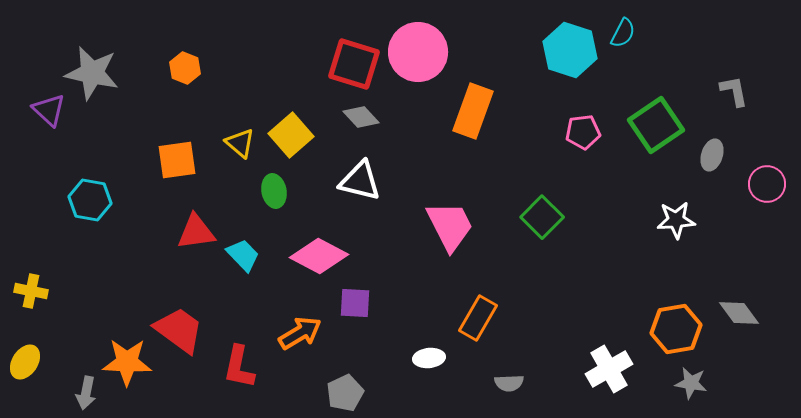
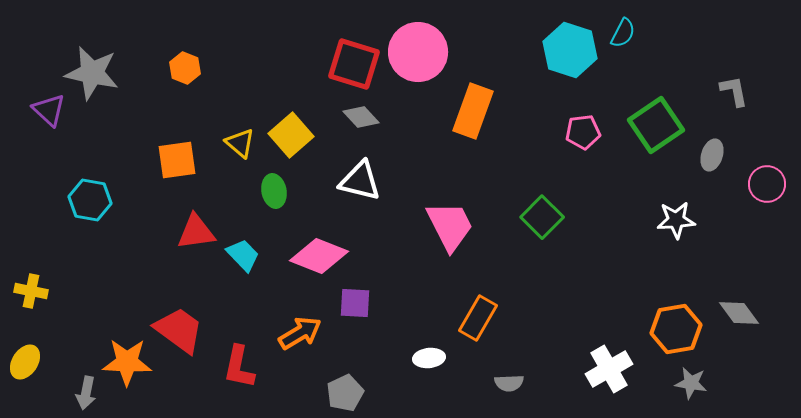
pink diamond at (319, 256): rotated 6 degrees counterclockwise
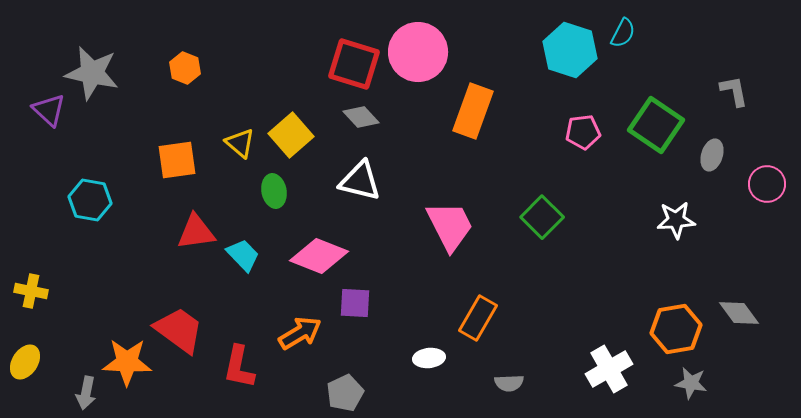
green square at (656, 125): rotated 22 degrees counterclockwise
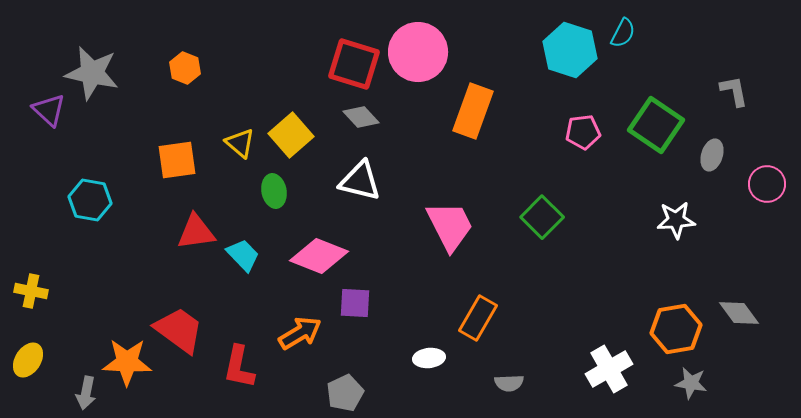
yellow ellipse at (25, 362): moved 3 px right, 2 px up
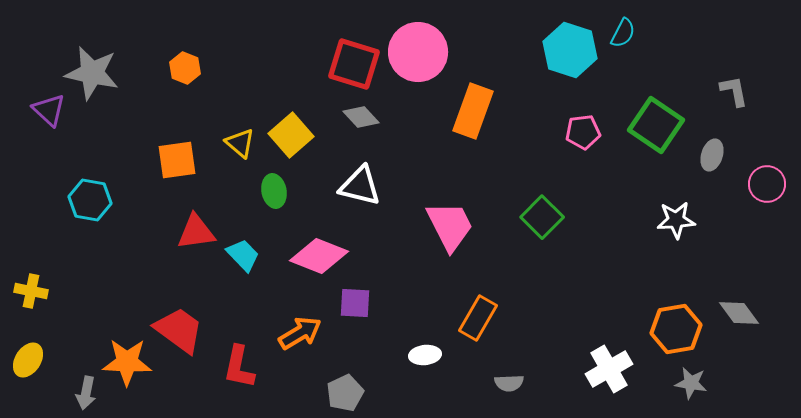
white triangle at (360, 181): moved 5 px down
white ellipse at (429, 358): moved 4 px left, 3 px up
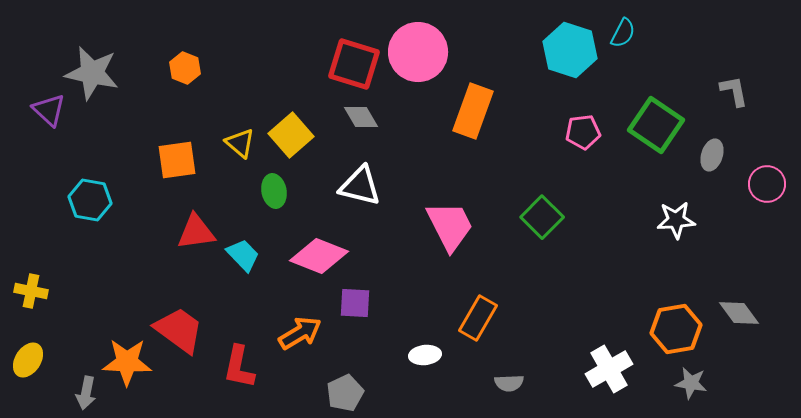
gray diamond at (361, 117): rotated 12 degrees clockwise
